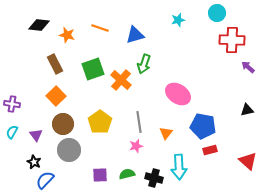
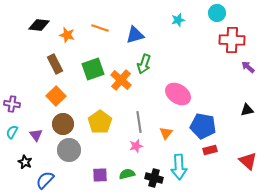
black star: moved 9 px left
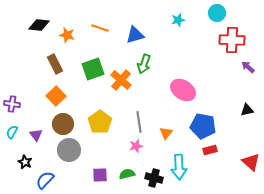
pink ellipse: moved 5 px right, 4 px up
red triangle: moved 3 px right, 1 px down
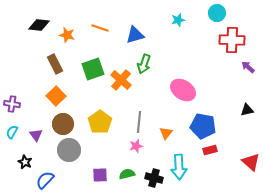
gray line: rotated 15 degrees clockwise
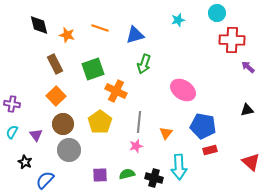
black diamond: rotated 70 degrees clockwise
orange cross: moved 5 px left, 11 px down; rotated 15 degrees counterclockwise
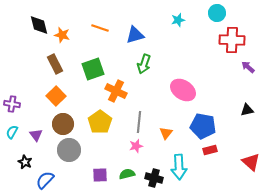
orange star: moved 5 px left
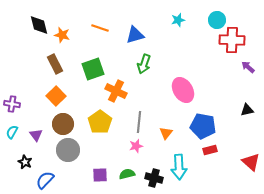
cyan circle: moved 7 px down
pink ellipse: rotated 25 degrees clockwise
gray circle: moved 1 px left
